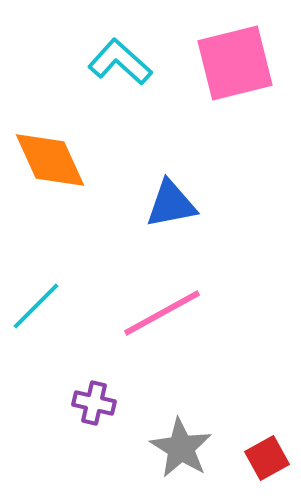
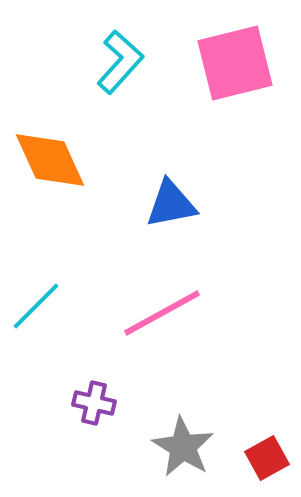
cyan L-shape: rotated 90 degrees clockwise
gray star: moved 2 px right, 1 px up
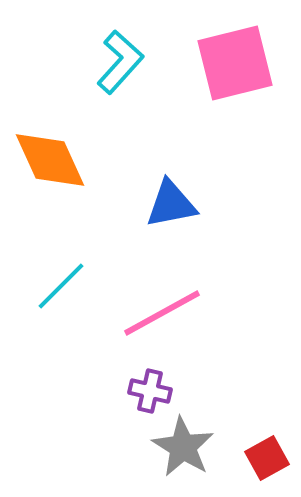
cyan line: moved 25 px right, 20 px up
purple cross: moved 56 px right, 12 px up
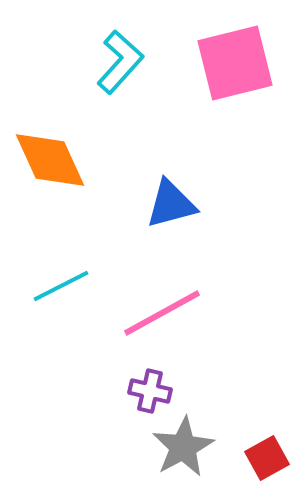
blue triangle: rotated 4 degrees counterclockwise
cyan line: rotated 18 degrees clockwise
gray star: rotated 12 degrees clockwise
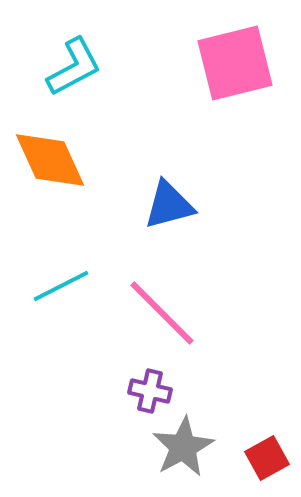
cyan L-shape: moved 46 px left, 5 px down; rotated 20 degrees clockwise
blue triangle: moved 2 px left, 1 px down
pink line: rotated 74 degrees clockwise
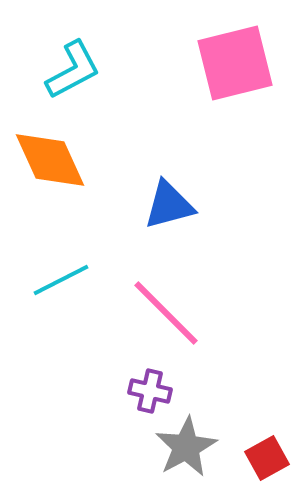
cyan L-shape: moved 1 px left, 3 px down
cyan line: moved 6 px up
pink line: moved 4 px right
gray star: moved 3 px right
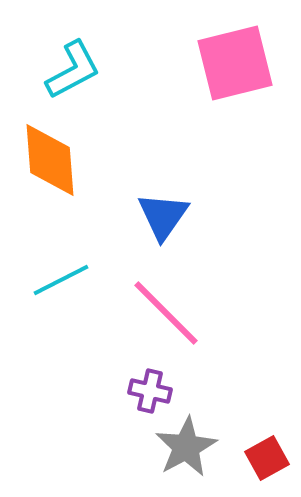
orange diamond: rotated 20 degrees clockwise
blue triangle: moved 6 px left, 11 px down; rotated 40 degrees counterclockwise
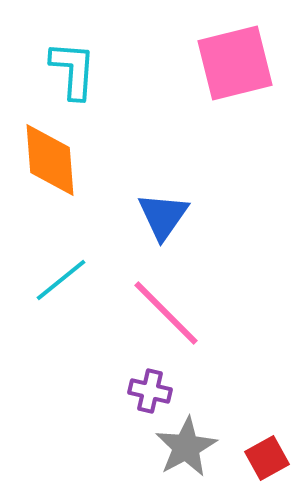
cyan L-shape: rotated 58 degrees counterclockwise
cyan line: rotated 12 degrees counterclockwise
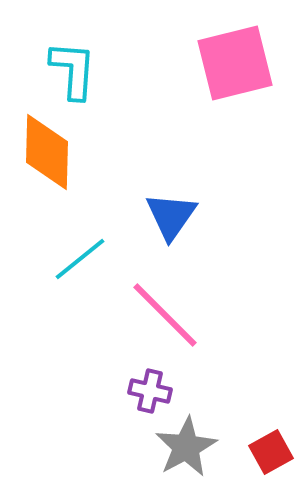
orange diamond: moved 3 px left, 8 px up; rotated 6 degrees clockwise
blue triangle: moved 8 px right
cyan line: moved 19 px right, 21 px up
pink line: moved 1 px left, 2 px down
red square: moved 4 px right, 6 px up
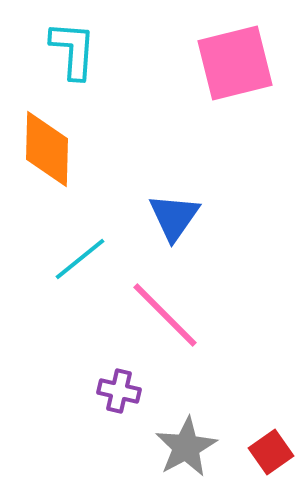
cyan L-shape: moved 20 px up
orange diamond: moved 3 px up
blue triangle: moved 3 px right, 1 px down
purple cross: moved 31 px left
red square: rotated 6 degrees counterclockwise
